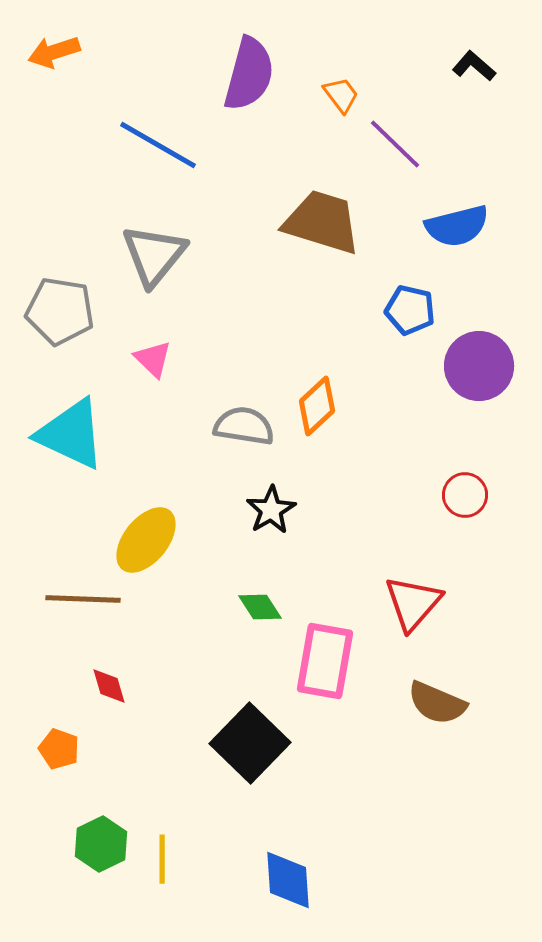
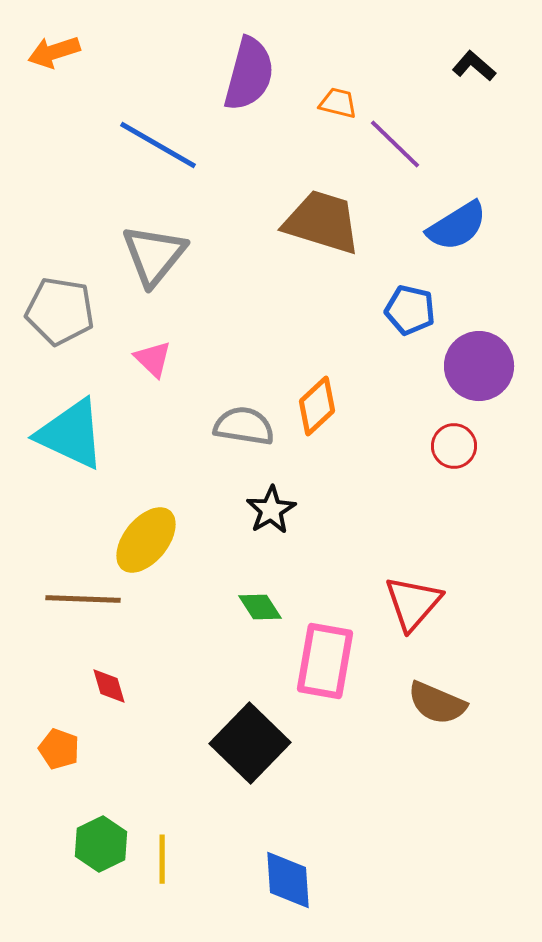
orange trapezoid: moved 3 px left, 8 px down; rotated 39 degrees counterclockwise
blue semicircle: rotated 18 degrees counterclockwise
red circle: moved 11 px left, 49 px up
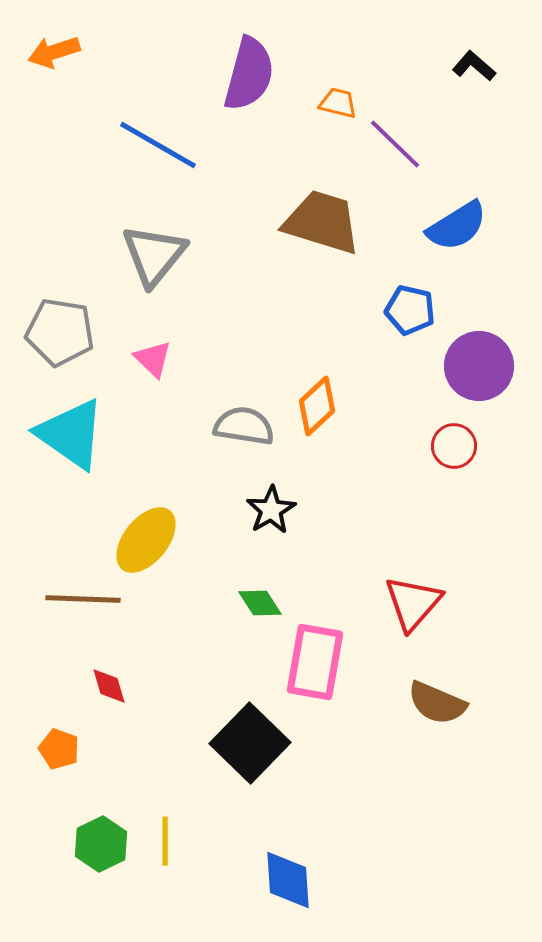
gray pentagon: moved 21 px down
cyan triangle: rotated 10 degrees clockwise
green diamond: moved 4 px up
pink rectangle: moved 10 px left, 1 px down
yellow line: moved 3 px right, 18 px up
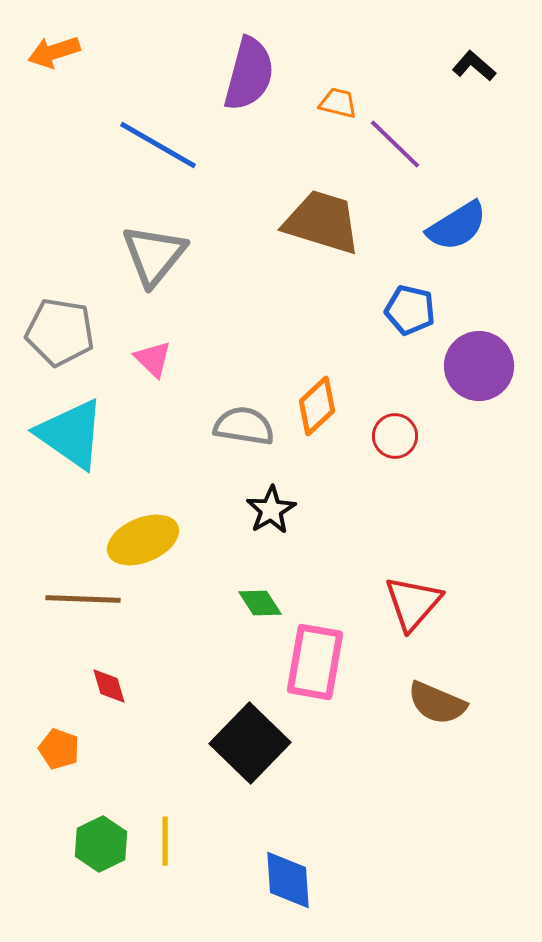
red circle: moved 59 px left, 10 px up
yellow ellipse: moved 3 px left; rotated 28 degrees clockwise
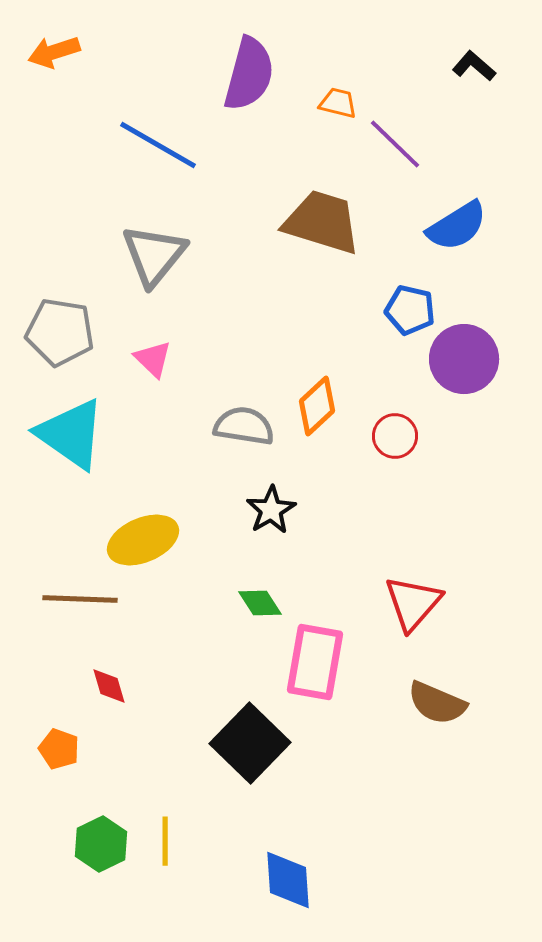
purple circle: moved 15 px left, 7 px up
brown line: moved 3 px left
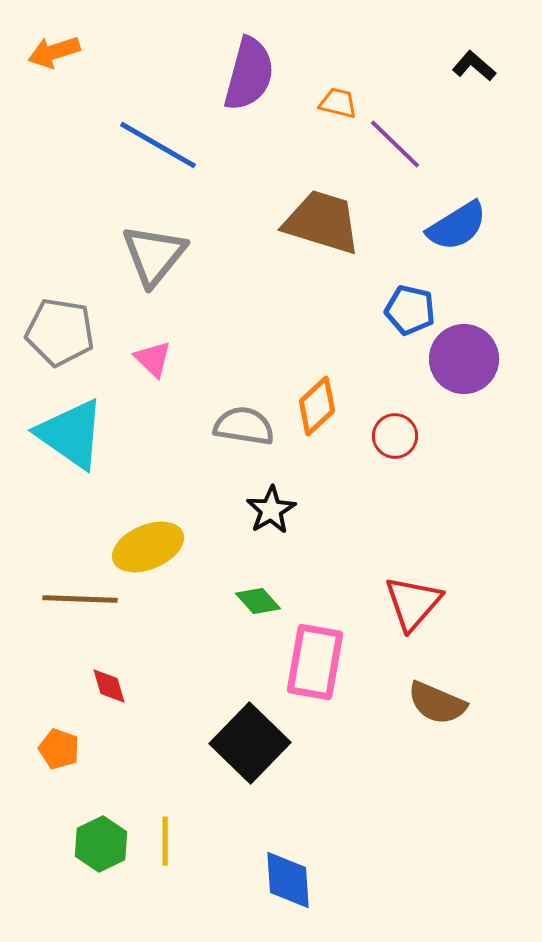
yellow ellipse: moved 5 px right, 7 px down
green diamond: moved 2 px left, 2 px up; rotated 9 degrees counterclockwise
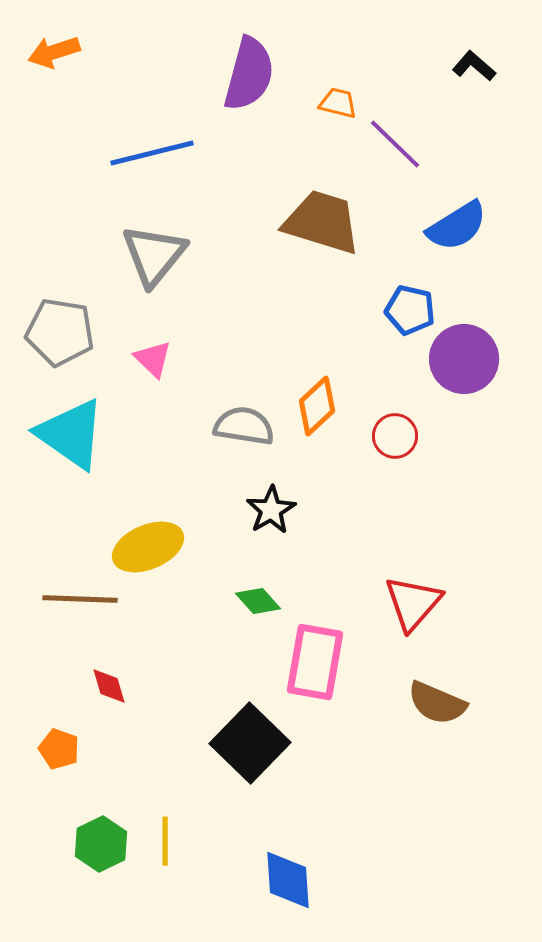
blue line: moved 6 px left, 8 px down; rotated 44 degrees counterclockwise
